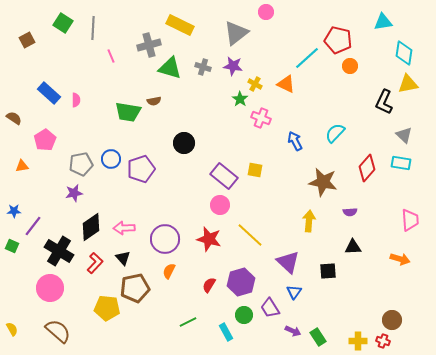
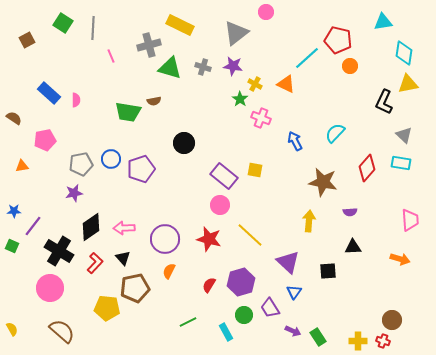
pink pentagon at (45, 140): rotated 20 degrees clockwise
brown semicircle at (58, 331): moved 4 px right
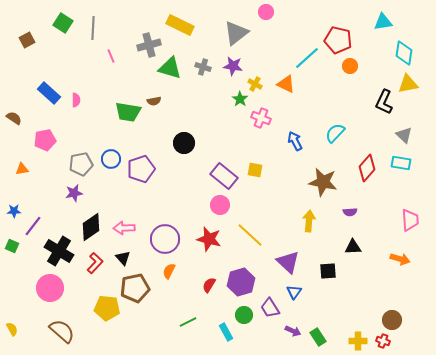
orange triangle at (22, 166): moved 3 px down
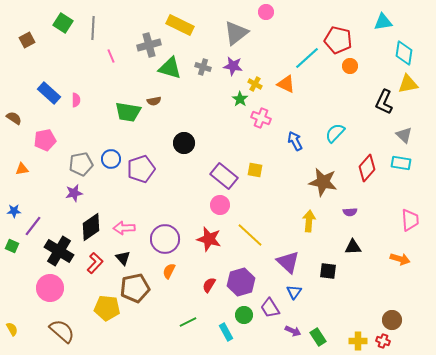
black square at (328, 271): rotated 12 degrees clockwise
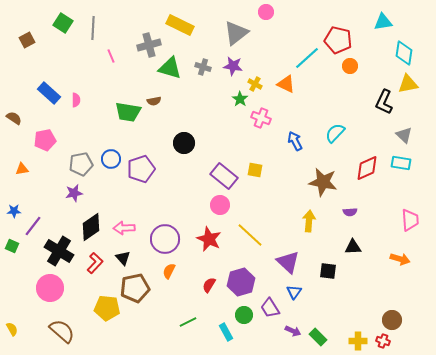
red diamond at (367, 168): rotated 24 degrees clockwise
red star at (209, 239): rotated 10 degrees clockwise
green rectangle at (318, 337): rotated 12 degrees counterclockwise
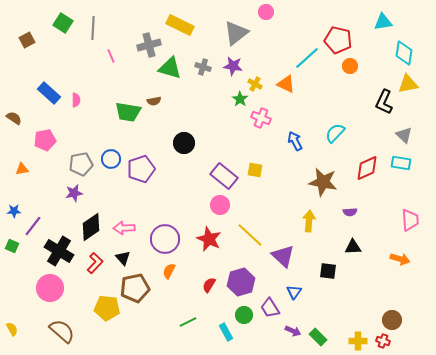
purple triangle at (288, 262): moved 5 px left, 6 px up
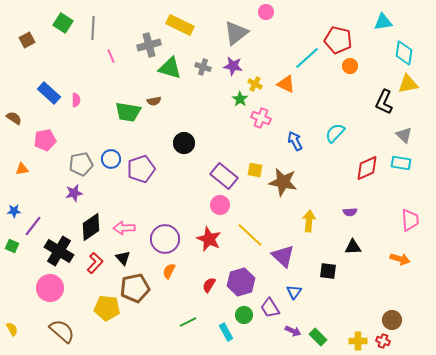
brown star at (323, 182): moved 40 px left
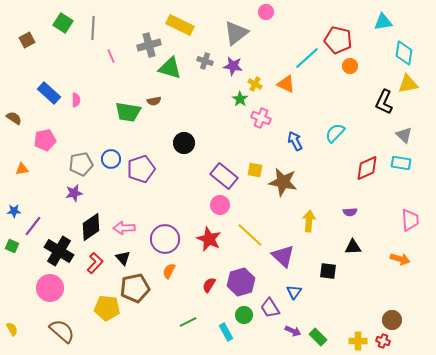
gray cross at (203, 67): moved 2 px right, 6 px up
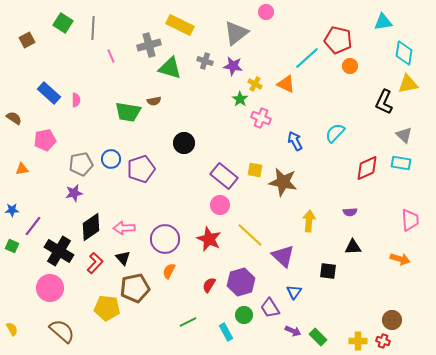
blue star at (14, 211): moved 2 px left, 1 px up
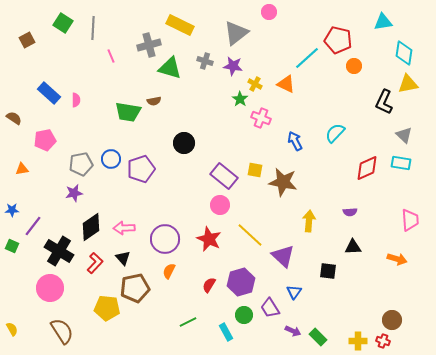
pink circle at (266, 12): moved 3 px right
orange circle at (350, 66): moved 4 px right
orange arrow at (400, 259): moved 3 px left
brown semicircle at (62, 331): rotated 16 degrees clockwise
